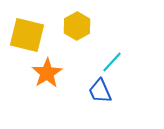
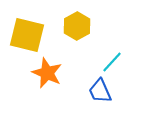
orange star: rotated 16 degrees counterclockwise
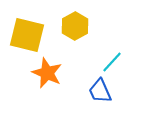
yellow hexagon: moved 2 px left
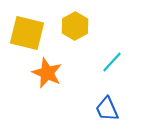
yellow square: moved 2 px up
blue trapezoid: moved 7 px right, 18 px down
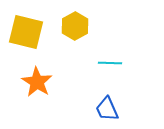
yellow square: moved 1 px left, 1 px up
cyan line: moved 2 px left, 1 px down; rotated 50 degrees clockwise
orange star: moved 10 px left, 9 px down; rotated 8 degrees clockwise
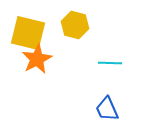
yellow hexagon: moved 1 px up; rotated 16 degrees counterclockwise
yellow square: moved 2 px right, 1 px down
orange star: moved 23 px up; rotated 12 degrees clockwise
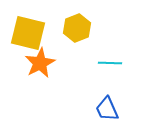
yellow hexagon: moved 2 px right, 3 px down; rotated 24 degrees clockwise
orange star: moved 3 px right, 4 px down
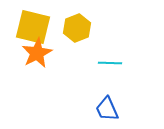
yellow square: moved 5 px right, 6 px up
orange star: moved 3 px left, 10 px up
